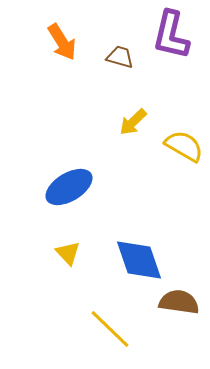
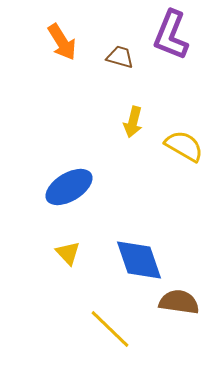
purple L-shape: rotated 9 degrees clockwise
yellow arrow: rotated 32 degrees counterclockwise
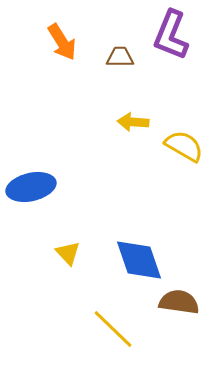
brown trapezoid: rotated 16 degrees counterclockwise
yellow arrow: rotated 80 degrees clockwise
blue ellipse: moved 38 px left; rotated 18 degrees clockwise
yellow line: moved 3 px right
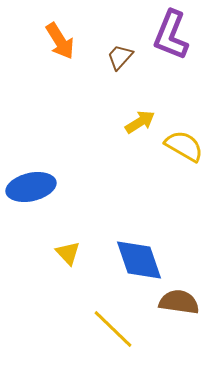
orange arrow: moved 2 px left, 1 px up
brown trapezoid: rotated 48 degrees counterclockwise
yellow arrow: moved 7 px right; rotated 144 degrees clockwise
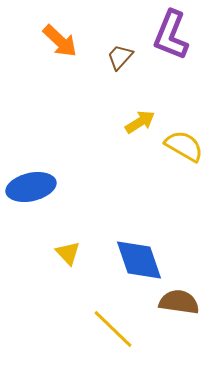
orange arrow: rotated 15 degrees counterclockwise
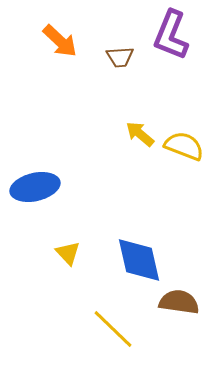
brown trapezoid: rotated 136 degrees counterclockwise
yellow arrow: moved 12 px down; rotated 108 degrees counterclockwise
yellow semicircle: rotated 9 degrees counterclockwise
blue ellipse: moved 4 px right
blue diamond: rotated 6 degrees clockwise
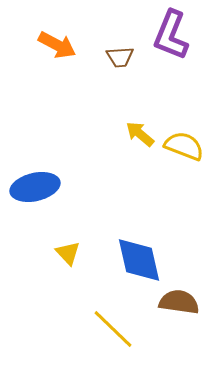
orange arrow: moved 3 px left, 4 px down; rotated 15 degrees counterclockwise
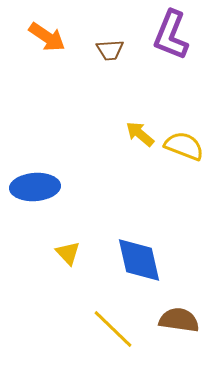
orange arrow: moved 10 px left, 8 px up; rotated 6 degrees clockwise
brown trapezoid: moved 10 px left, 7 px up
blue ellipse: rotated 9 degrees clockwise
brown semicircle: moved 18 px down
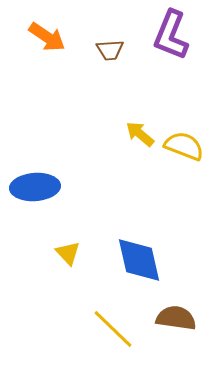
brown semicircle: moved 3 px left, 2 px up
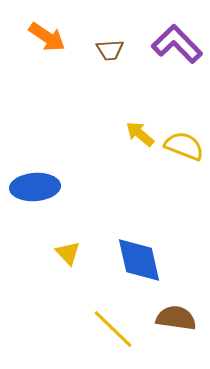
purple L-shape: moved 6 px right, 9 px down; rotated 114 degrees clockwise
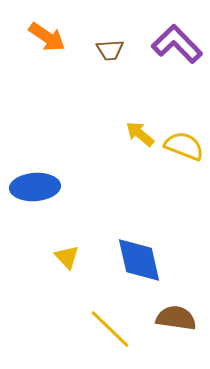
yellow triangle: moved 1 px left, 4 px down
yellow line: moved 3 px left
